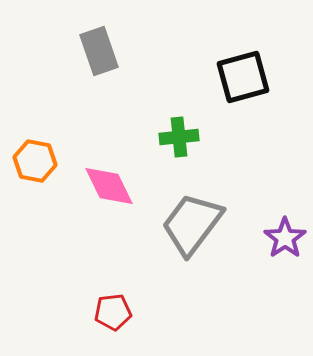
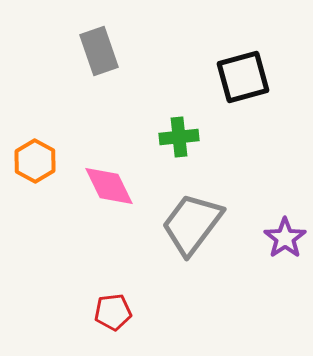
orange hexagon: rotated 18 degrees clockwise
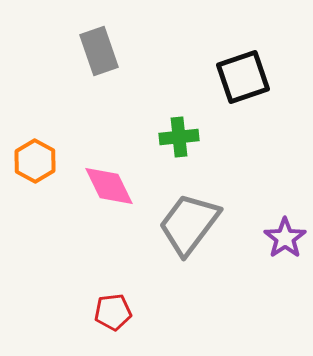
black square: rotated 4 degrees counterclockwise
gray trapezoid: moved 3 px left
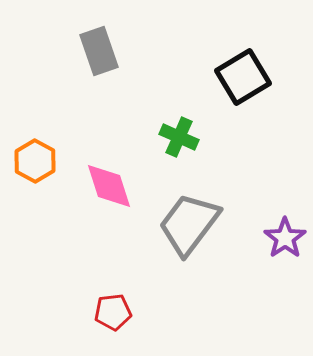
black square: rotated 12 degrees counterclockwise
green cross: rotated 30 degrees clockwise
pink diamond: rotated 8 degrees clockwise
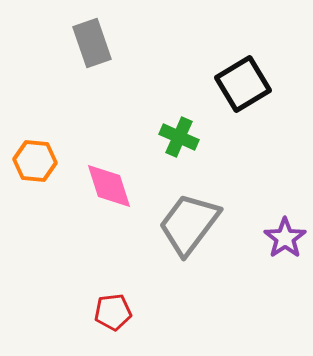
gray rectangle: moved 7 px left, 8 px up
black square: moved 7 px down
orange hexagon: rotated 24 degrees counterclockwise
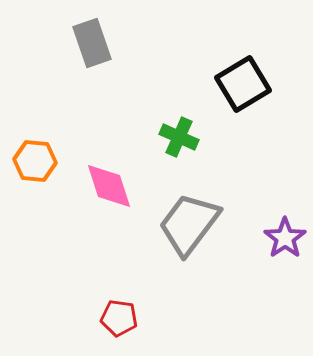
red pentagon: moved 6 px right, 6 px down; rotated 15 degrees clockwise
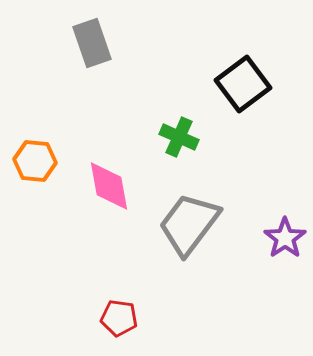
black square: rotated 6 degrees counterclockwise
pink diamond: rotated 8 degrees clockwise
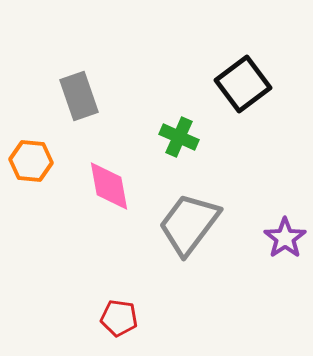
gray rectangle: moved 13 px left, 53 px down
orange hexagon: moved 4 px left
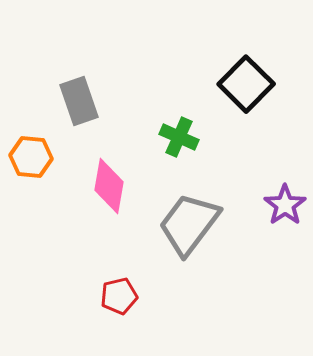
black square: moved 3 px right; rotated 8 degrees counterclockwise
gray rectangle: moved 5 px down
orange hexagon: moved 4 px up
pink diamond: rotated 20 degrees clockwise
purple star: moved 33 px up
red pentagon: moved 22 px up; rotated 21 degrees counterclockwise
